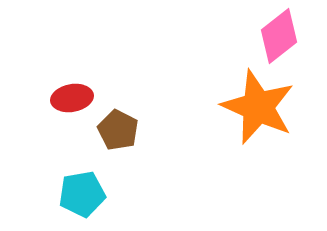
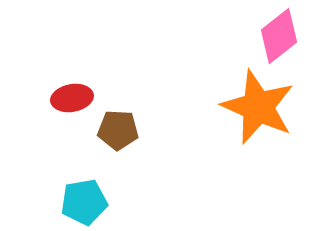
brown pentagon: rotated 24 degrees counterclockwise
cyan pentagon: moved 2 px right, 8 px down
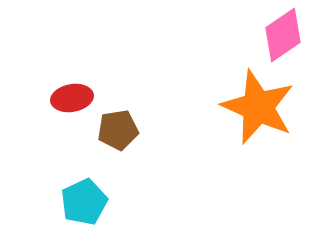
pink diamond: moved 4 px right, 1 px up; rotated 4 degrees clockwise
brown pentagon: rotated 12 degrees counterclockwise
cyan pentagon: rotated 15 degrees counterclockwise
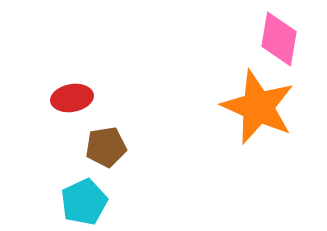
pink diamond: moved 4 px left, 4 px down; rotated 46 degrees counterclockwise
brown pentagon: moved 12 px left, 17 px down
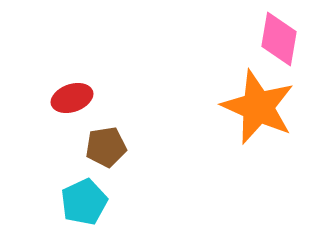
red ellipse: rotated 9 degrees counterclockwise
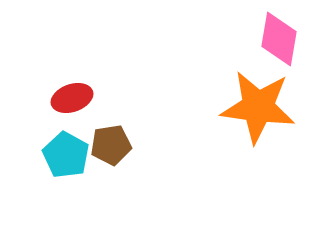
orange star: rotated 16 degrees counterclockwise
brown pentagon: moved 5 px right, 2 px up
cyan pentagon: moved 18 px left, 47 px up; rotated 18 degrees counterclockwise
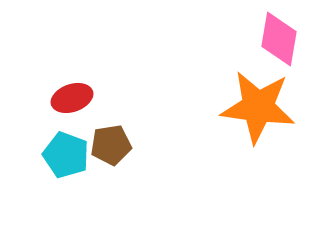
cyan pentagon: rotated 9 degrees counterclockwise
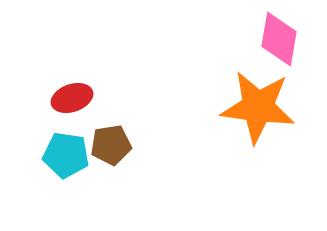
cyan pentagon: rotated 12 degrees counterclockwise
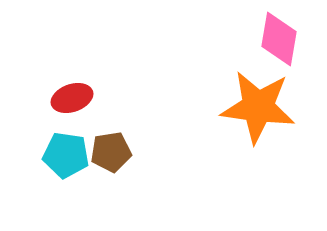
brown pentagon: moved 7 px down
